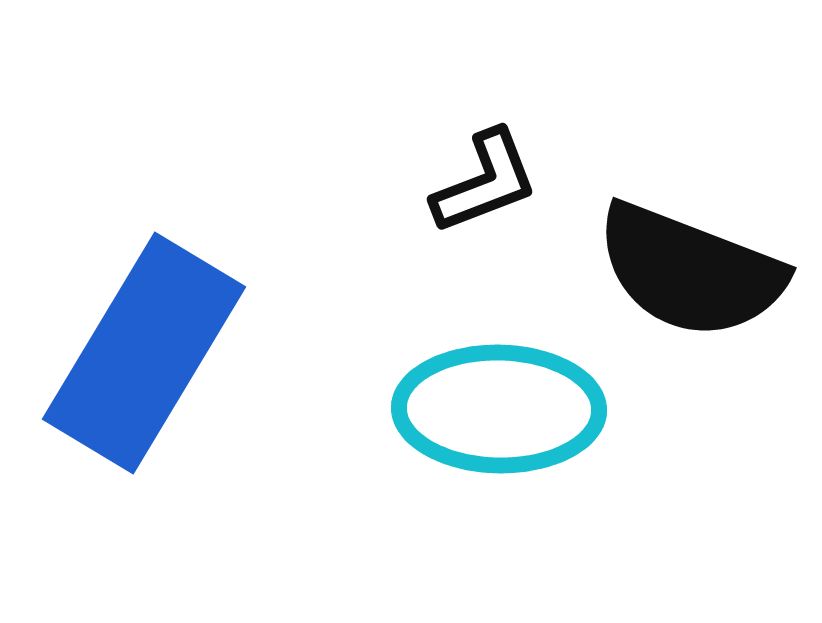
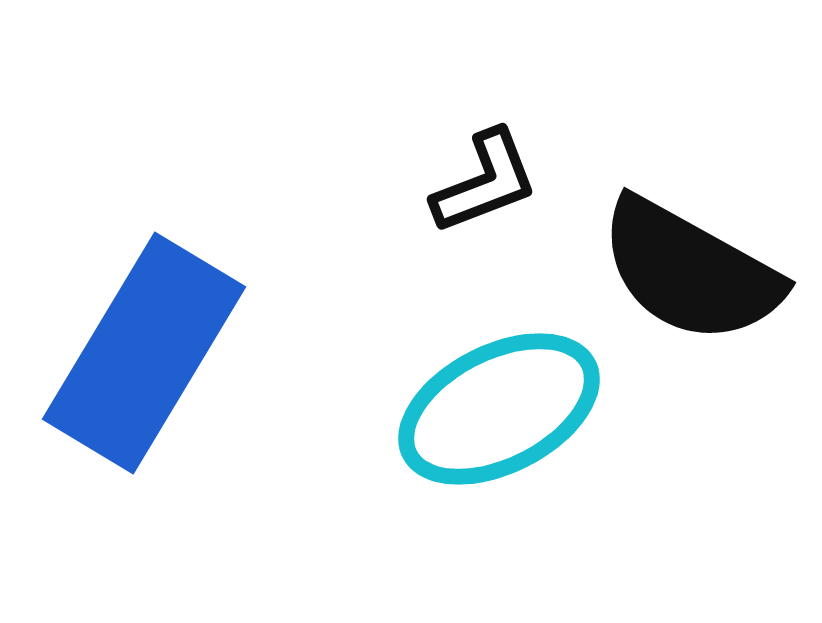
black semicircle: rotated 8 degrees clockwise
cyan ellipse: rotated 28 degrees counterclockwise
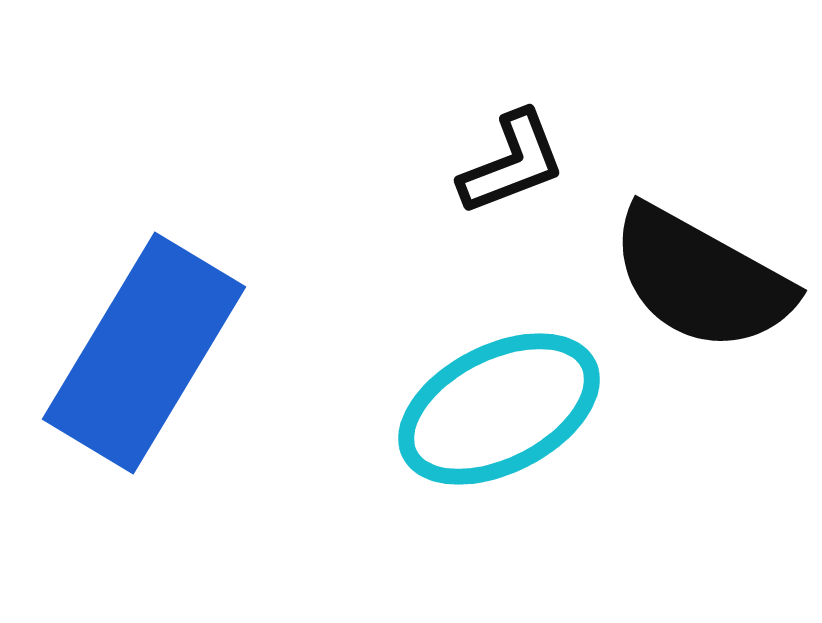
black L-shape: moved 27 px right, 19 px up
black semicircle: moved 11 px right, 8 px down
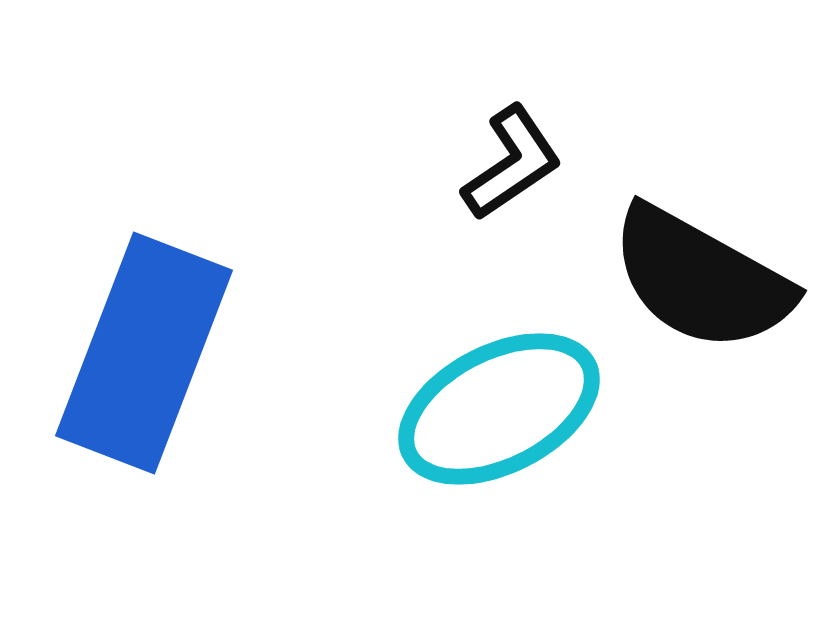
black L-shape: rotated 13 degrees counterclockwise
blue rectangle: rotated 10 degrees counterclockwise
